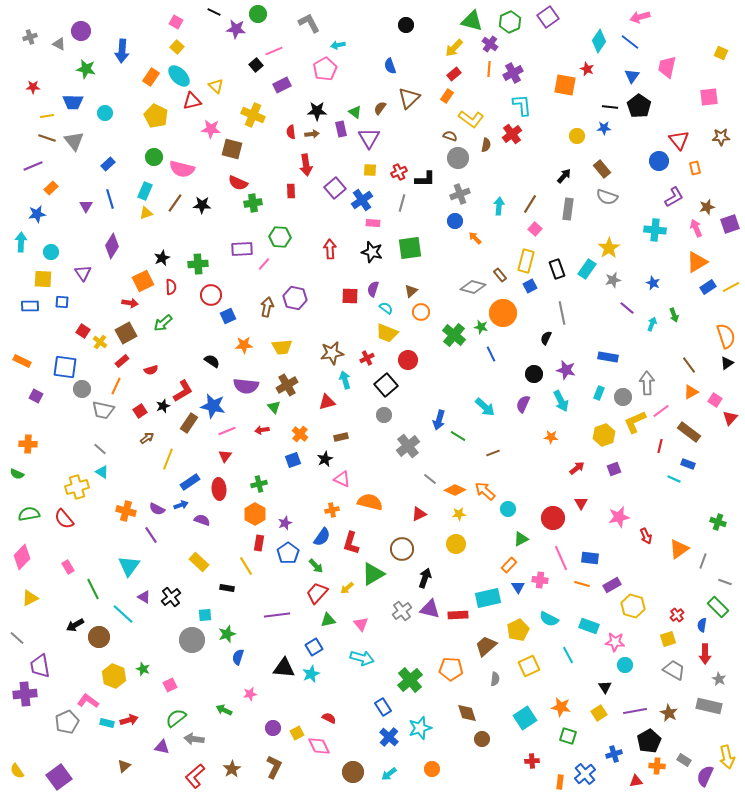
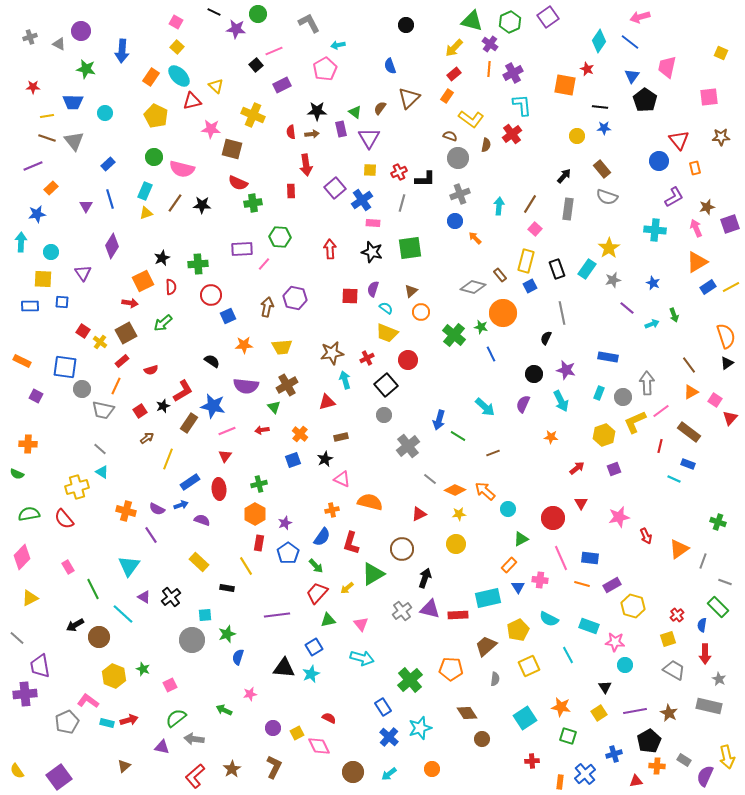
black pentagon at (639, 106): moved 6 px right, 6 px up
black line at (610, 107): moved 10 px left
cyan arrow at (652, 324): rotated 48 degrees clockwise
brown diamond at (467, 713): rotated 15 degrees counterclockwise
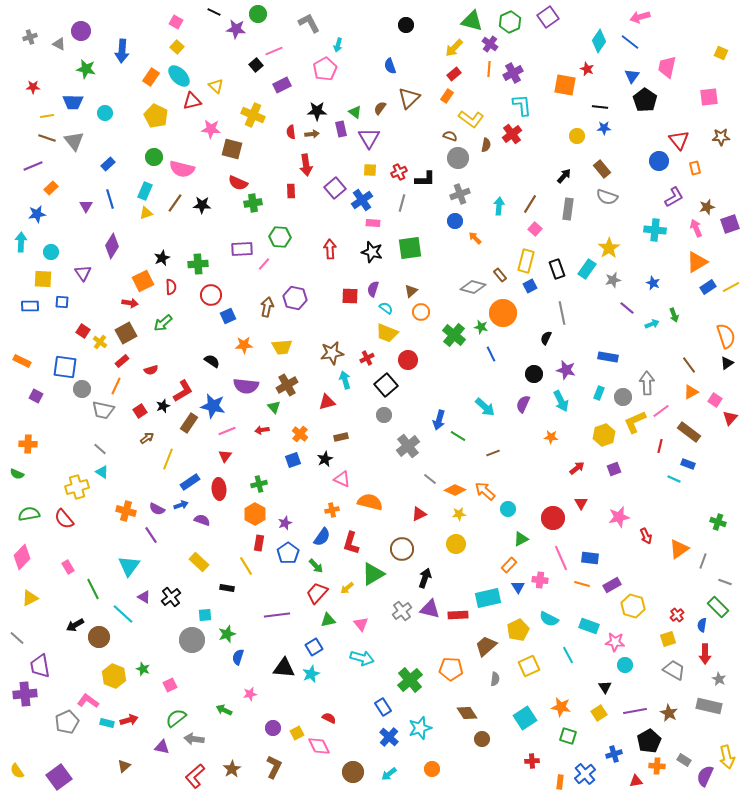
cyan arrow at (338, 45): rotated 64 degrees counterclockwise
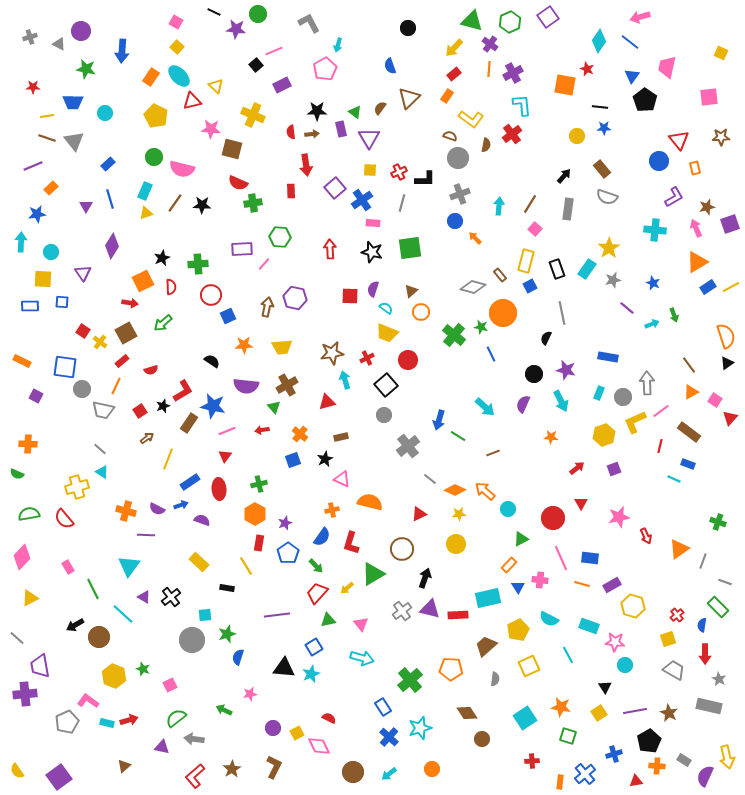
black circle at (406, 25): moved 2 px right, 3 px down
purple line at (151, 535): moved 5 px left; rotated 54 degrees counterclockwise
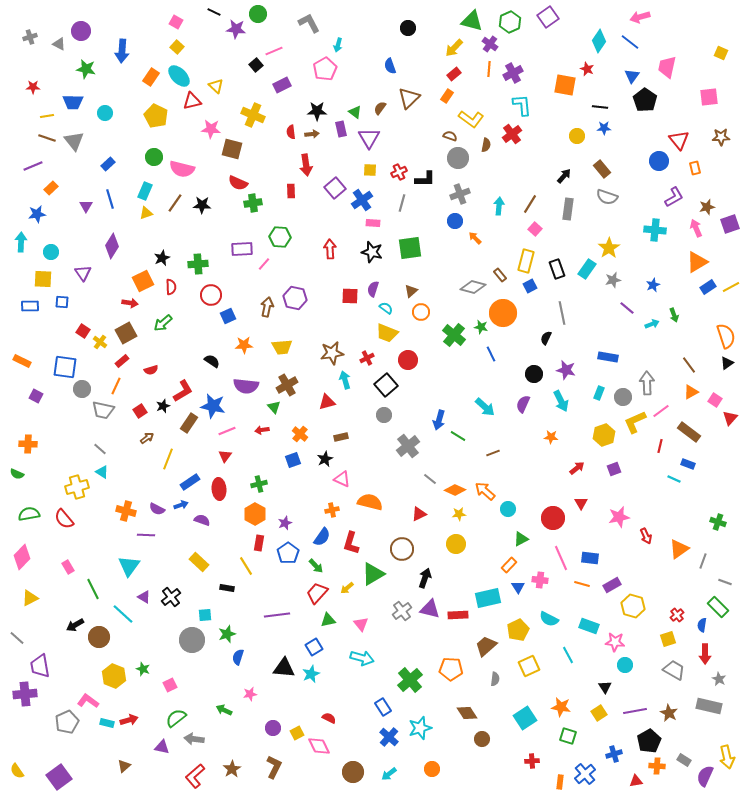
blue star at (653, 283): moved 2 px down; rotated 24 degrees clockwise
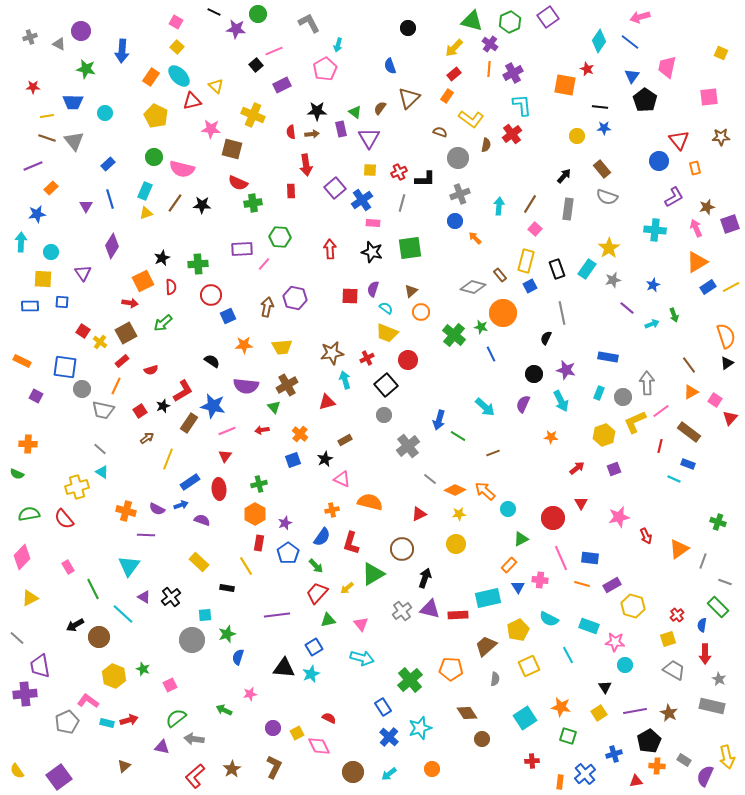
brown semicircle at (450, 136): moved 10 px left, 4 px up
brown rectangle at (341, 437): moved 4 px right, 3 px down; rotated 16 degrees counterclockwise
gray rectangle at (709, 706): moved 3 px right
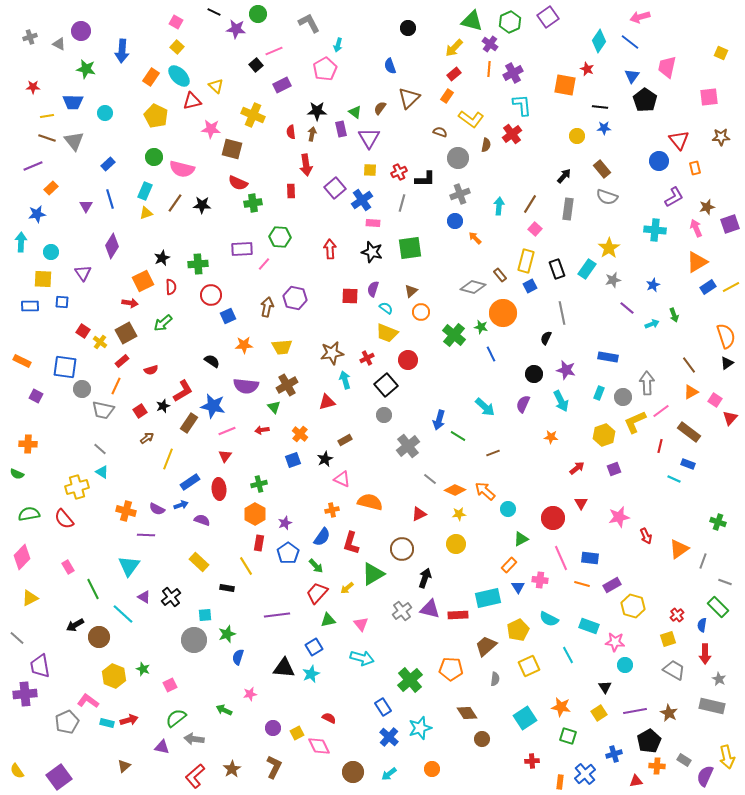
brown arrow at (312, 134): rotated 72 degrees counterclockwise
gray circle at (192, 640): moved 2 px right
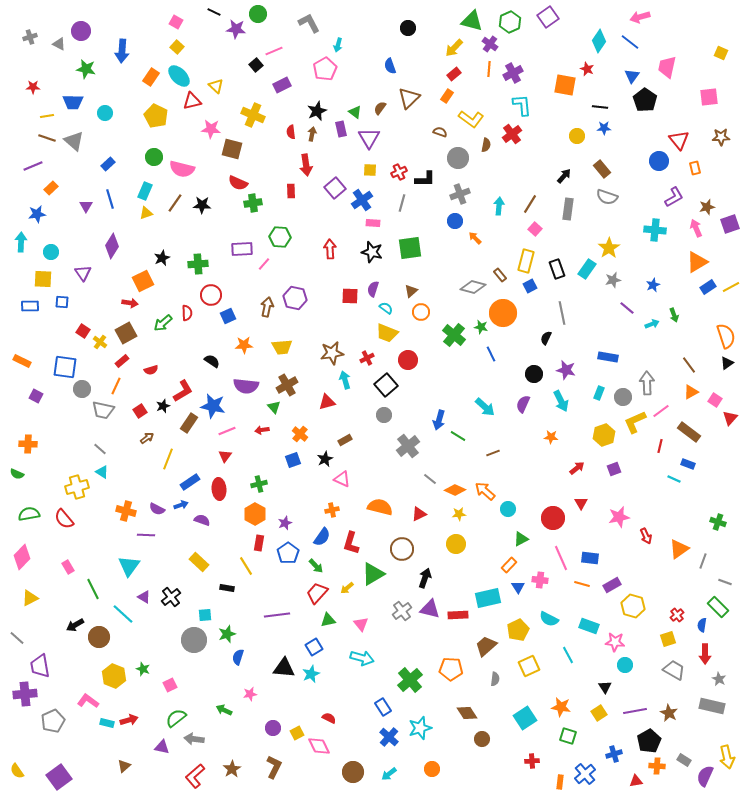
black star at (317, 111): rotated 24 degrees counterclockwise
gray triangle at (74, 141): rotated 10 degrees counterclockwise
red semicircle at (171, 287): moved 16 px right, 26 px down
orange semicircle at (370, 502): moved 10 px right, 5 px down
gray pentagon at (67, 722): moved 14 px left, 1 px up
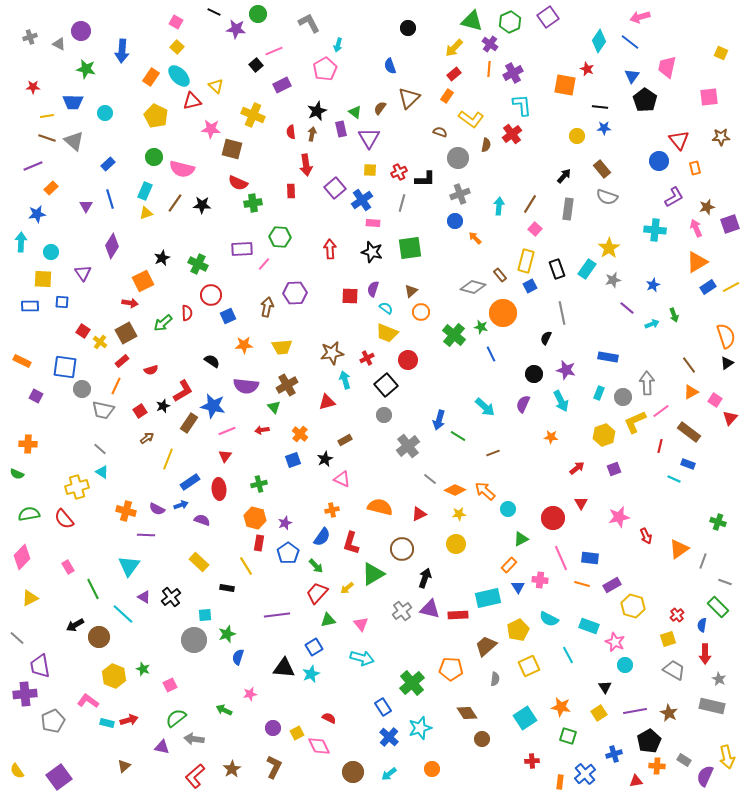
green cross at (198, 264): rotated 30 degrees clockwise
purple hexagon at (295, 298): moved 5 px up; rotated 15 degrees counterclockwise
orange hexagon at (255, 514): moved 4 px down; rotated 15 degrees counterclockwise
pink star at (615, 642): rotated 18 degrees clockwise
green cross at (410, 680): moved 2 px right, 3 px down
